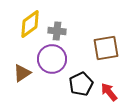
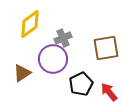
gray cross: moved 6 px right, 7 px down; rotated 30 degrees counterclockwise
purple circle: moved 1 px right
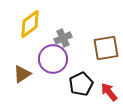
brown triangle: moved 1 px down
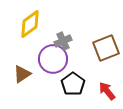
gray cross: moved 3 px down
brown square: rotated 12 degrees counterclockwise
black pentagon: moved 8 px left; rotated 10 degrees counterclockwise
red arrow: moved 2 px left, 1 px up
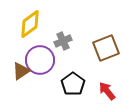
purple circle: moved 13 px left, 1 px down
brown triangle: moved 1 px left, 3 px up
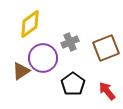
gray cross: moved 7 px right, 1 px down
purple circle: moved 3 px right, 2 px up
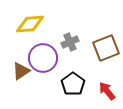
yellow diamond: rotated 32 degrees clockwise
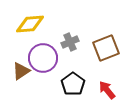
red arrow: moved 1 px up
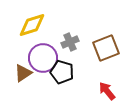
yellow diamond: moved 2 px right, 1 px down; rotated 12 degrees counterclockwise
brown triangle: moved 2 px right, 2 px down
black pentagon: moved 11 px left, 12 px up; rotated 20 degrees counterclockwise
red arrow: moved 1 px down
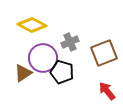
yellow diamond: rotated 44 degrees clockwise
brown square: moved 2 px left, 5 px down
